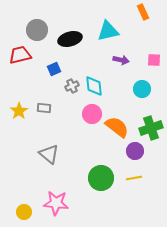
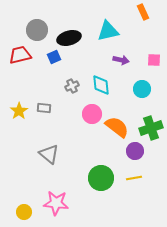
black ellipse: moved 1 px left, 1 px up
blue square: moved 12 px up
cyan diamond: moved 7 px right, 1 px up
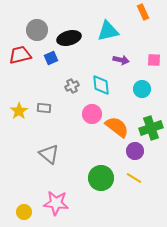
blue square: moved 3 px left, 1 px down
yellow line: rotated 42 degrees clockwise
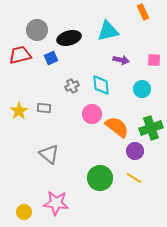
green circle: moved 1 px left
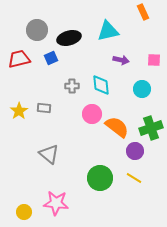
red trapezoid: moved 1 px left, 4 px down
gray cross: rotated 24 degrees clockwise
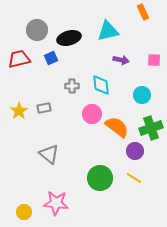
cyan circle: moved 6 px down
gray rectangle: rotated 16 degrees counterclockwise
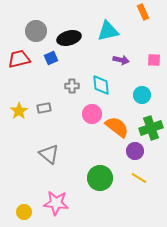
gray circle: moved 1 px left, 1 px down
yellow line: moved 5 px right
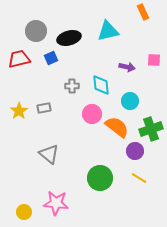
purple arrow: moved 6 px right, 7 px down
cyan circle: moved 12 px left, 6 px down
green cross: moved 1 px down
